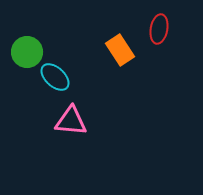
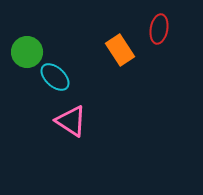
pink triangle: rotated 28 degrees clockwise
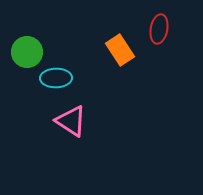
cyan ellipse: moved 1 px right, 1 px down; rotated 44 degrees counterclockwise
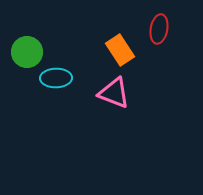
pink triangle: moved 43 px right, 28 px up; rotated 12 degrees counterclockwise
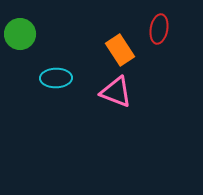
green circle: moved 7 px left, 18 px up
pink triangle: moved 2 px right, 1 px up
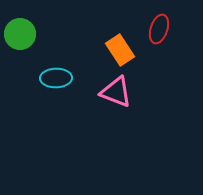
red ellipse: rotated 8 degrees clockwise
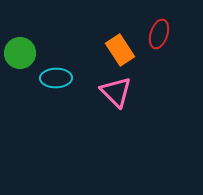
red ellipse: moved 5 px down
green circle: moved 19 px down
pink triangle: rotated 24 degrees clockwise
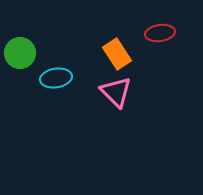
red ellipse: moved 1 px right, 1 px up; rotated 64 degrees clockwise
orange rectangle: moved 3 px left, 4 px down
cyan ellipse: rotated 8 degrees counterclockwise
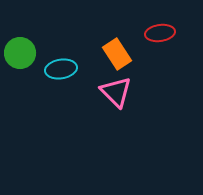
cyan ellipse: moved 5 px right, 9 px up
